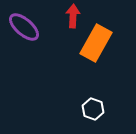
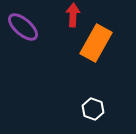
red arrow: moved 1 px up
purple ellipse: moved 1 px left
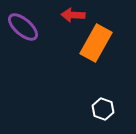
red arrow: rotated 90 degrees counterclockwise
white hexagon: moved 10 px right
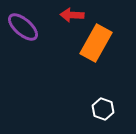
red arrow: moved 1 px left
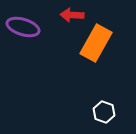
purple ellipse: rotated 24 degrees counterclockwise
white hexagon: moved 1 px right, 3 px down
